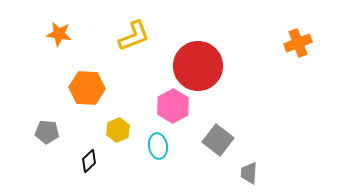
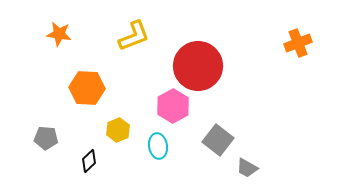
gray pentagon: moved 1 px left, 6 px down
gray trapezoid: moved 2 px left, 5 px up; rotated 65 degrees counterclockwise
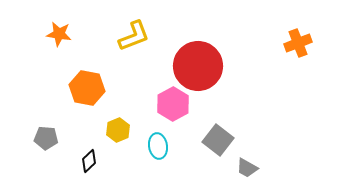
orange hexagon: rotated 8 degrees clockwise
pink hexagon: moved 2 px up
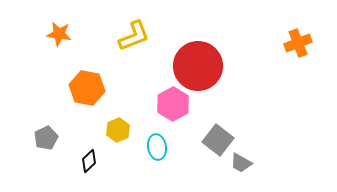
gray pentagon: rotated 30 degrees counterclockwise
cyan ellipse: moved 1 px left, 1 px down
gray trapezoid: moved 6 px left, 5 px up
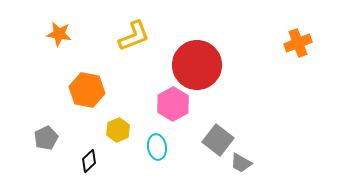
red circle: moved 1 px left, 1 px up
orange hexagon: moved 2 px down
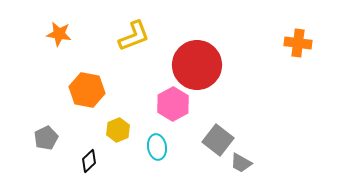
orange cross: rotated 28 degrees clockwise
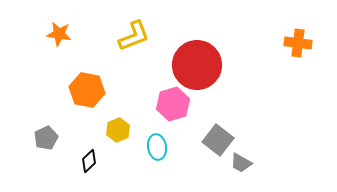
pink hexagon: rotated 12 degrees clockwise
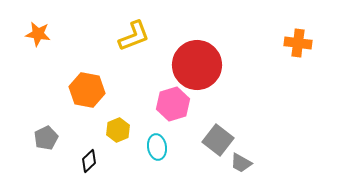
orange star: moved 21 px left
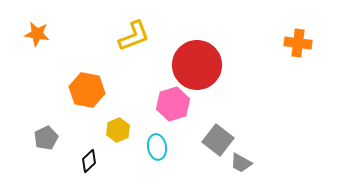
orange star: moved 1 px left
